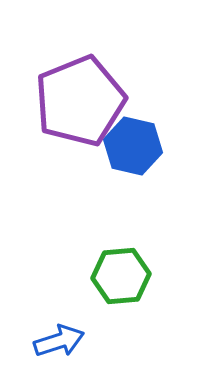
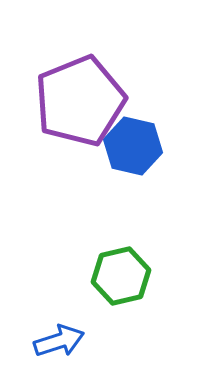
green hexagon: rotated 8 degrees counterclockwise
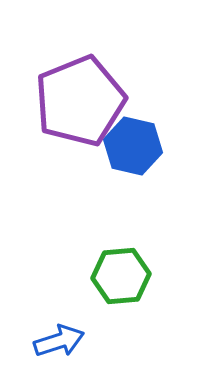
green hexagon: rotated 8 degrees clockwise
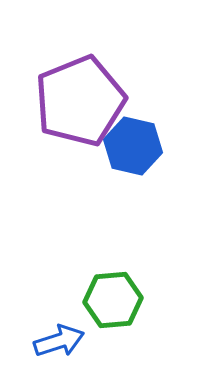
green hexagon: moved 8 px left, 24 px down
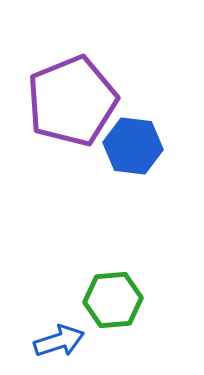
purple pentagon: moved 8 px left
blue hexagon: rotated 6 degrees counterclockwise
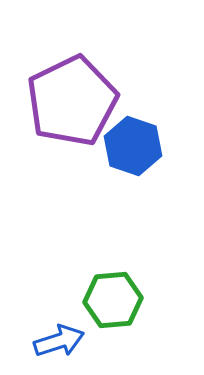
purple pentagon: rotated 4 degrees counterclockwise
blue hexagon: rotated 12 degrees clockwise
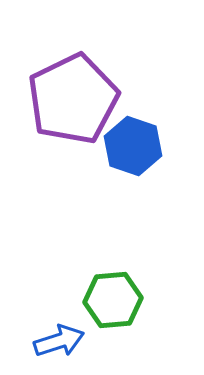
purple pentagon: moved 1 px right, 2 px up
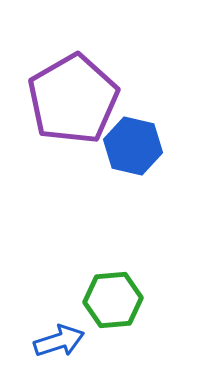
purple pentagon: rotated 4 degrees counterclockwise
blue hexagon: rotated 6 degrees counterclockwise
